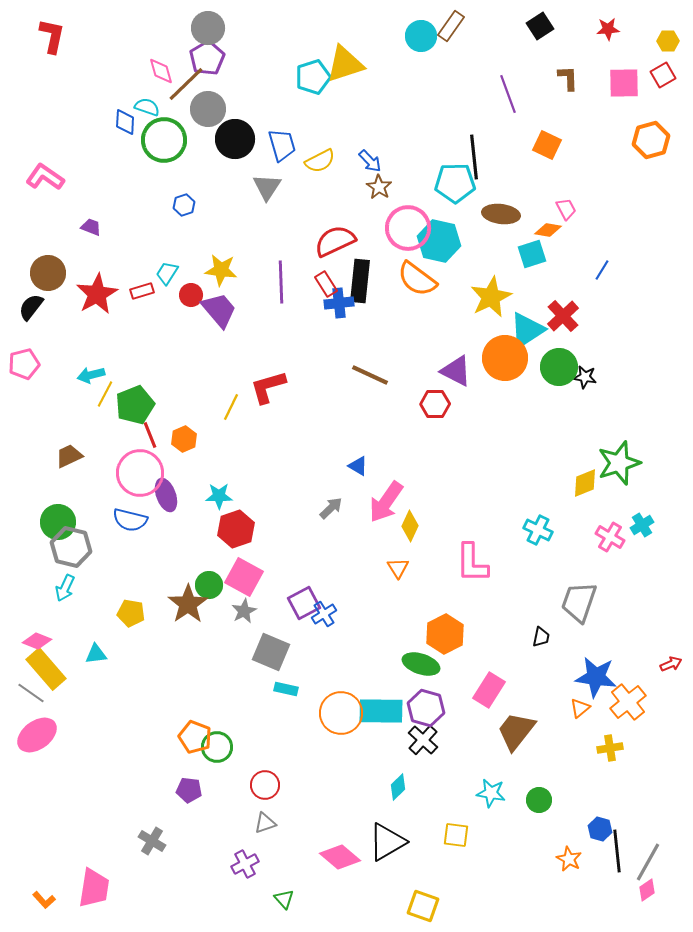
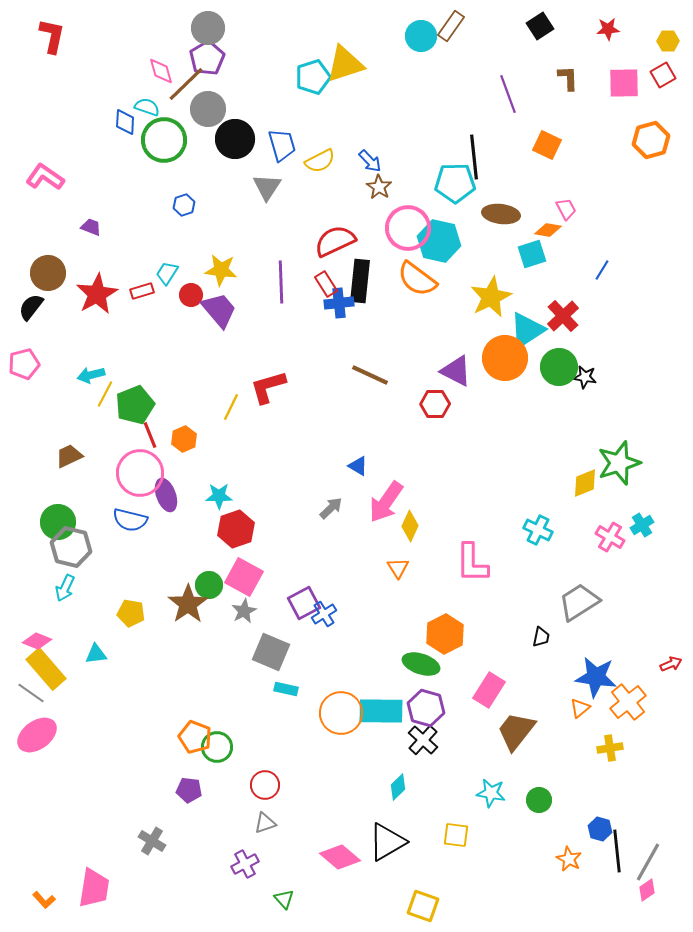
gray trapezoid at (579, 602): rotated 39 degrees clockwise
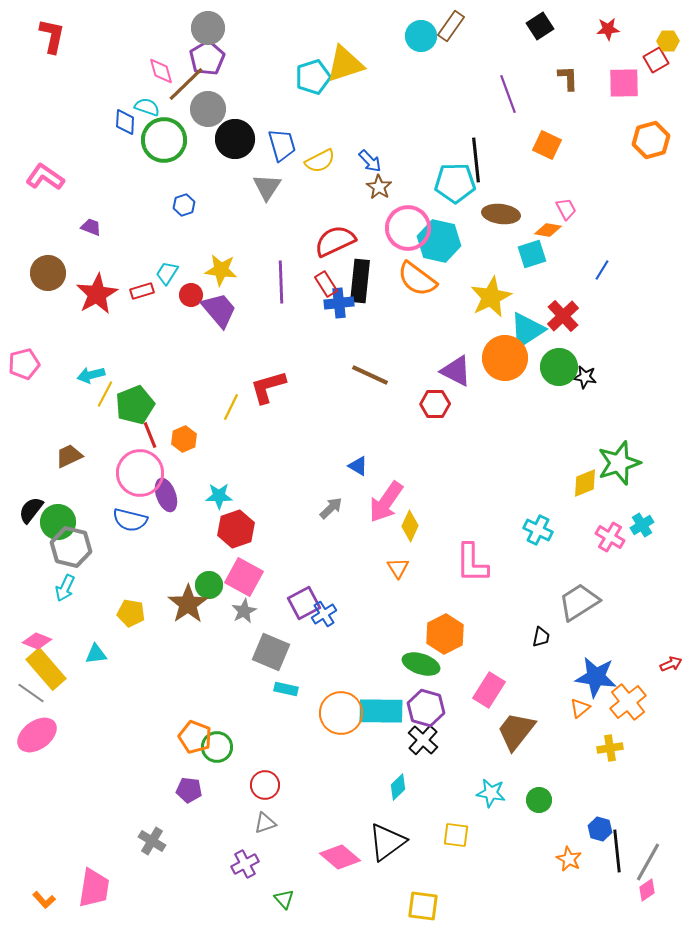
red square at (663, 75): moved 7 px left, 15 px up
black line at (474, 157): moved 2 px right, 3 px down
black semicircle at (31, 307): moved 203 px down
black triangle at (387, 842): rotated 6 degrees counterclockwise
yellow square at (423, 906): rotated 12 degrees counterclockwise
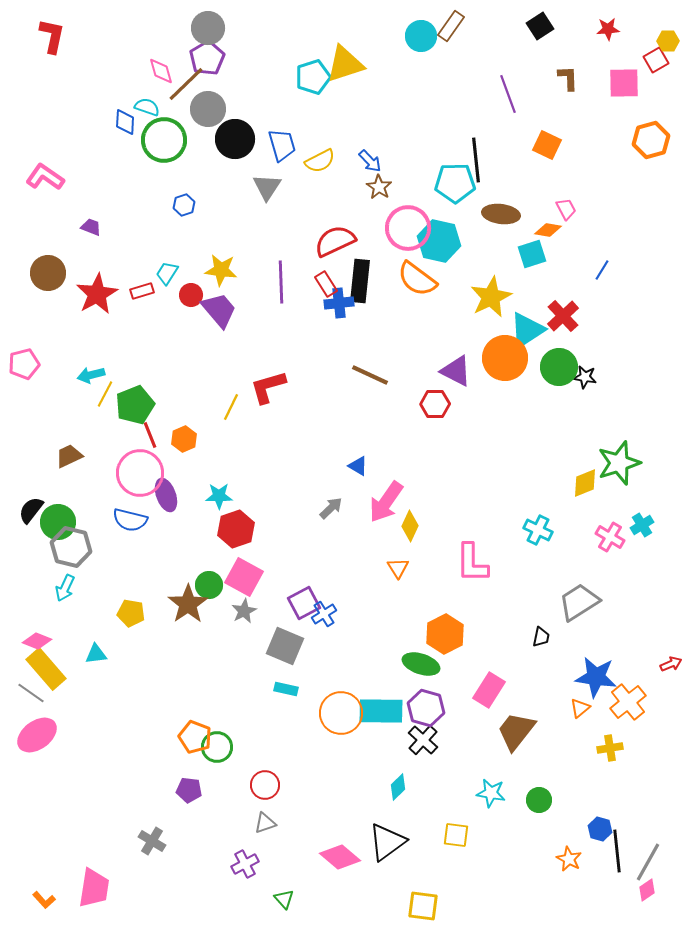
gray square at (271, 652): moved 14 px right, 6 px up
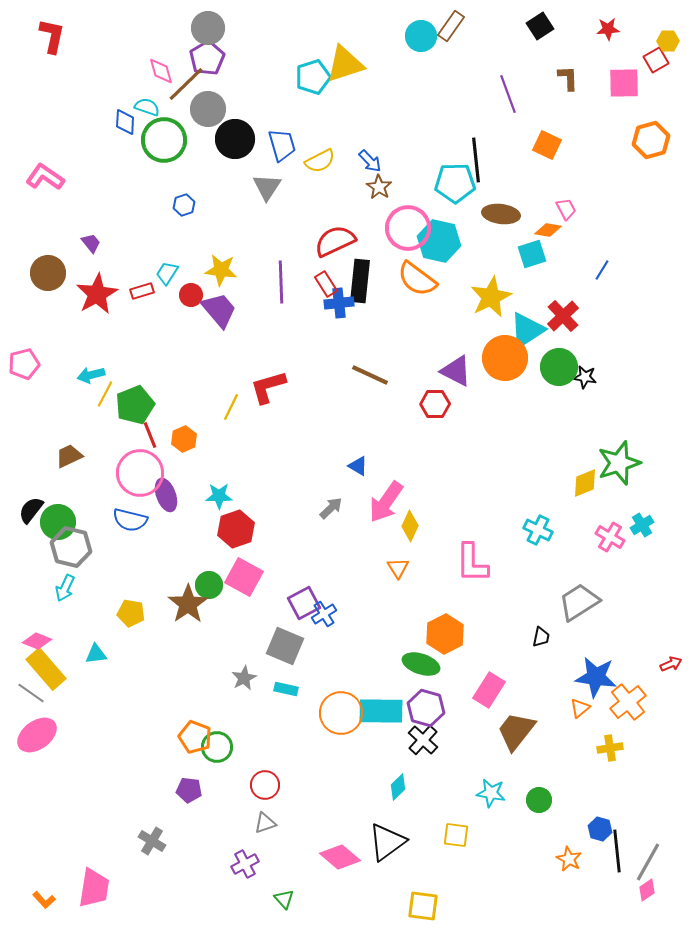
purple trapezoid at (91, 227): moved 16 px down; rotated 30 degrees clockwise
gray star at (244, 611): moved 67 px down
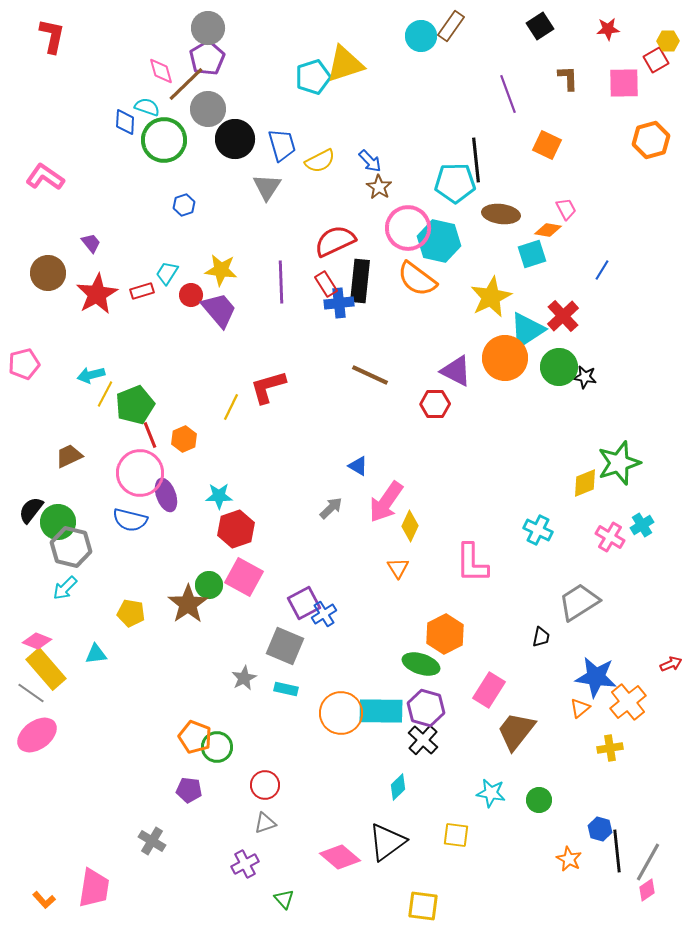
cyan arrow at (65, 588): rotated 20 degrees clockwise
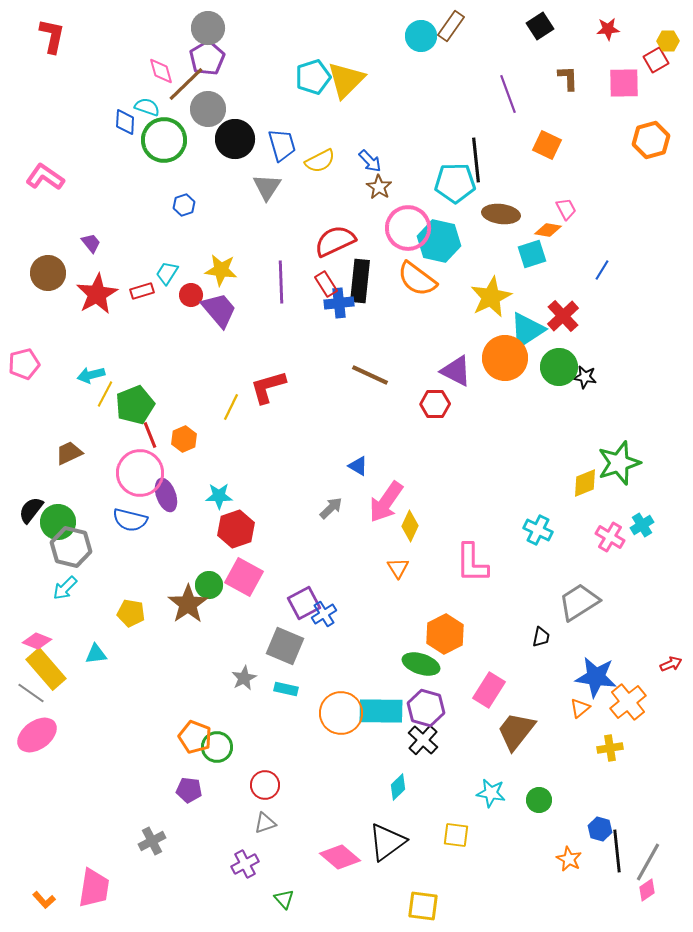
yellow triangle at (345, 64): moved 1 px right, 16 px down; rotated 27 degrees counterclockwise
brown trapezoid at (69, 456): moved 3 px up
gray cross at (152, 841): rotated 32 degrees clockwise
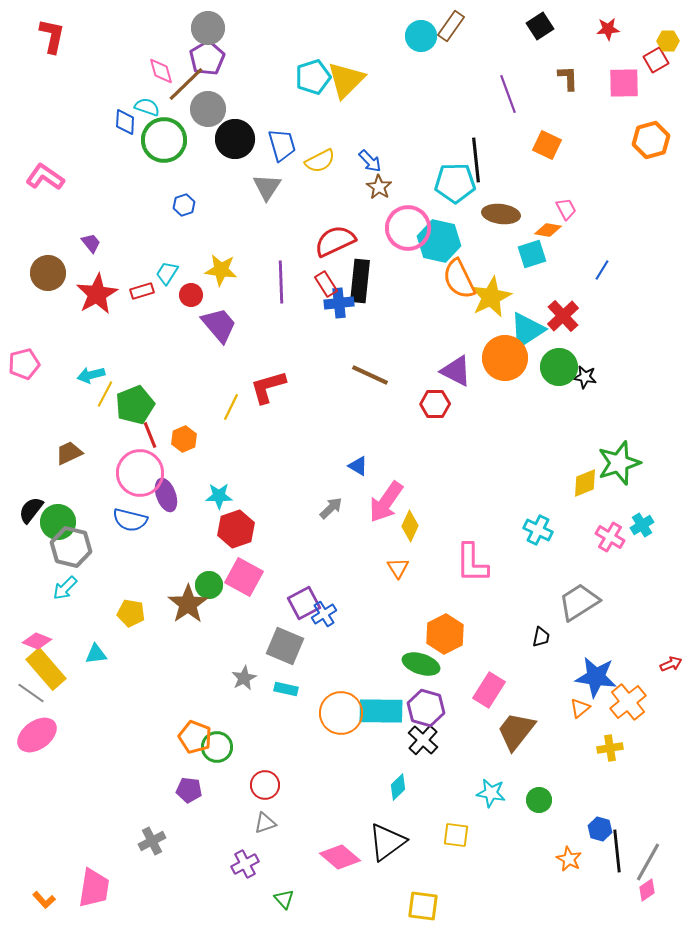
orange semicircle at (417, 279): moved 42 px right; rotated 27 degrees clockwise
purple trapezoid at (219, 310): moved 15 px down
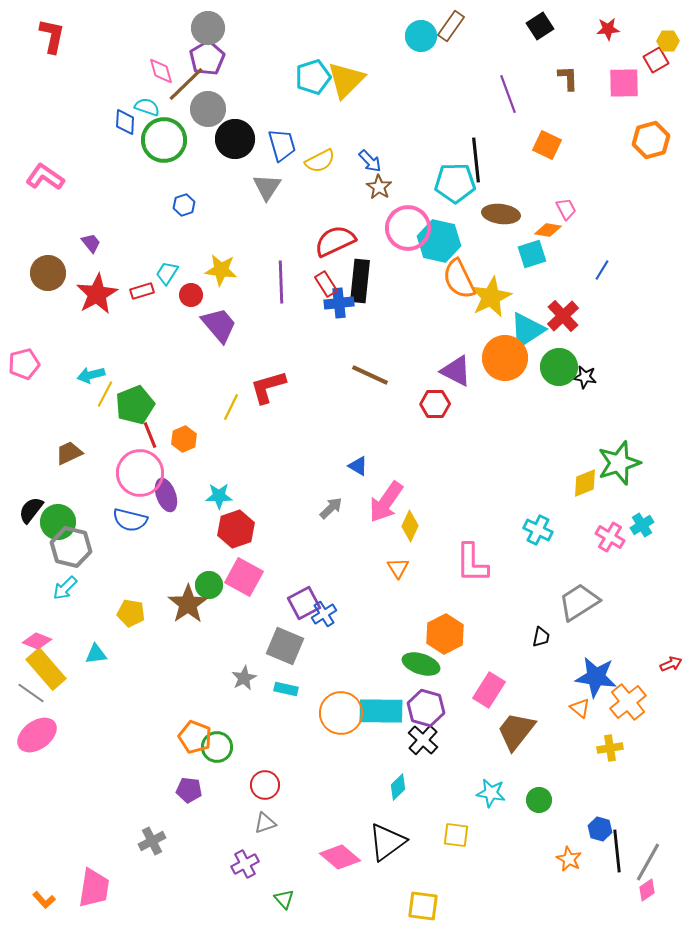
orange triangle at (580, 708): rotated 40 degrees counterclockwise
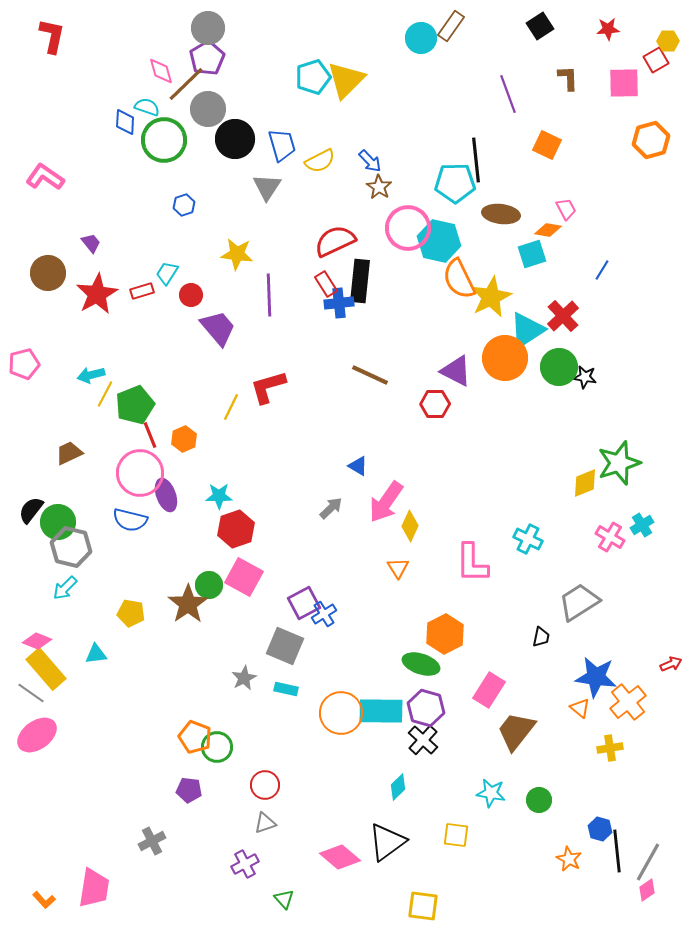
cyan circle at (421, 36): moved 2 px down
yellow star at (221, 270): moved 16 px right, 16 px up
purple line at (281, 282): moved 12 px left, 13 px down
purple trapezoid at (219, 325): moved 1 px left, 3 px down
cyan cross at (538, 530): moved 10 px left, 9 px down
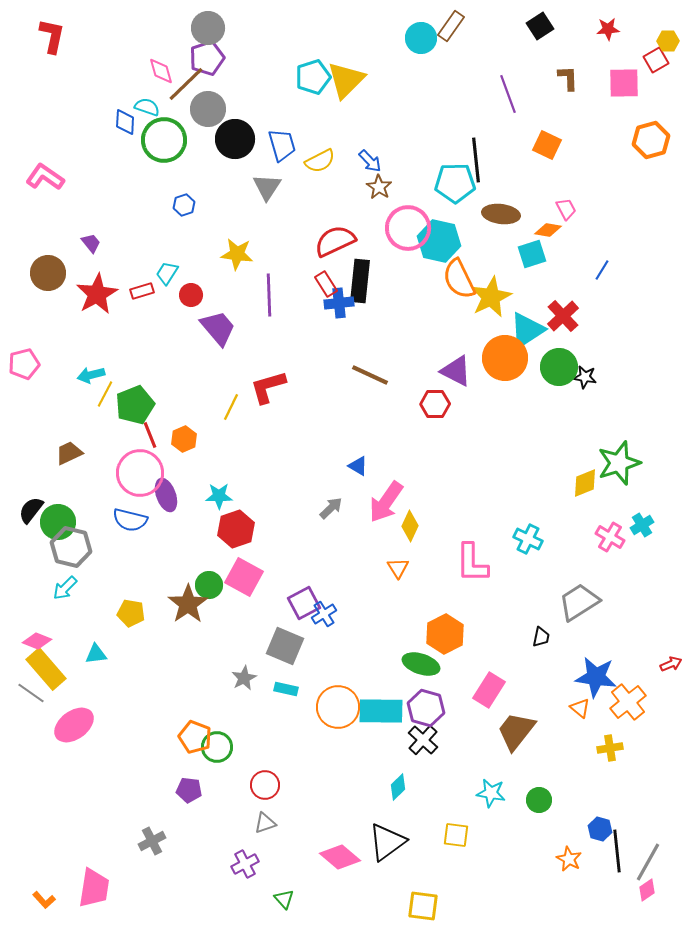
purple pentagon at (207, 58): rotated 12 degrees clockwise
orange circle at (341, 713): moved 3 px left, 6 px up
pink ellipse at (37, 735): moved 37 px right, 10 px up
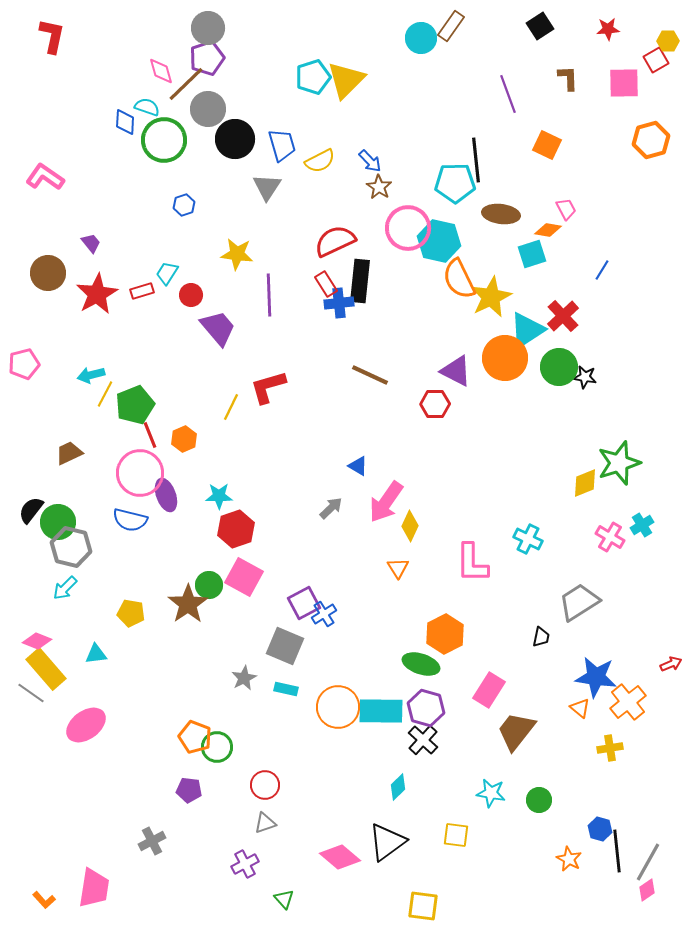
pink ellipse at (74, 725): moved 12 px right
